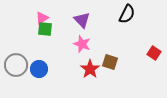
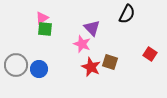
purple triangle: moved 10 px right, 8 px down
red square: moved 4 px left, 1 px down
red star: moved 1 px right, 2 px up; rotated 12 degrees counterclockwise
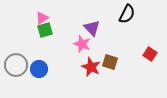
green square: moved 1 px down; rotated 21 degrees counterclockwise
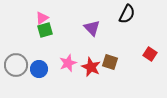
pink star: moved 14 px left, 19 px down; rotated 30 degrees clockwise
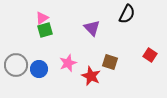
red square: moved 1 px down
red star: moved 9 px down
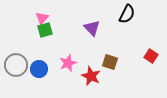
pink triangle: rotated 16 degrees counterclockwise
red square: moved 1 px right, 1 px down
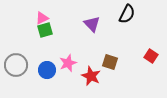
pink triangle: rotated 24 degrees clockwise
purple triangle: moved 4 px up
blue circle: moved 8 px right, 1 px down
